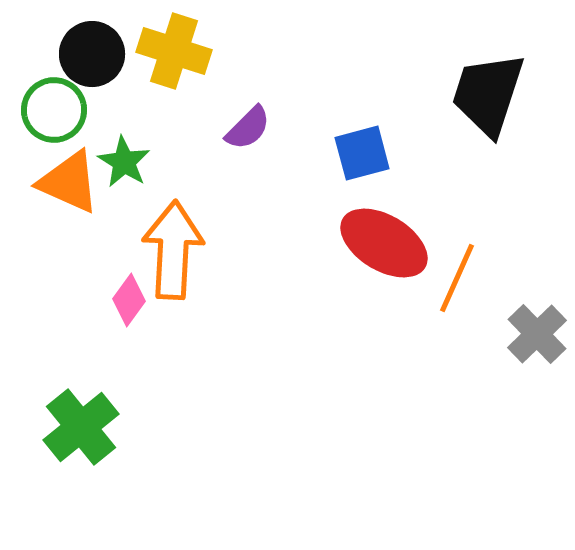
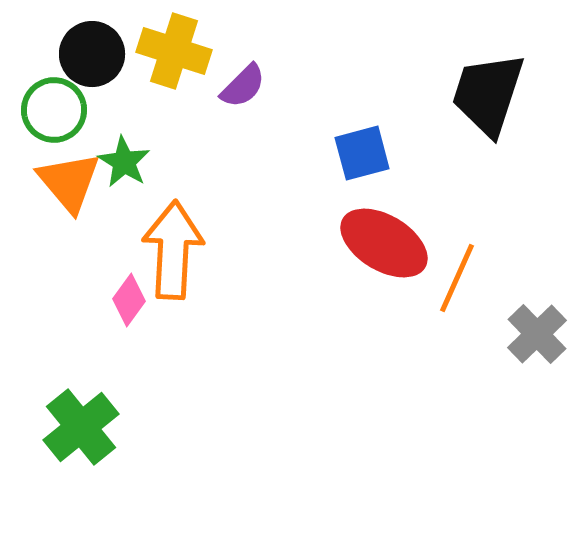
purple semicircle: moved 5 px left, 42 px up
orange triangle: rotated 26 degrees clockwise
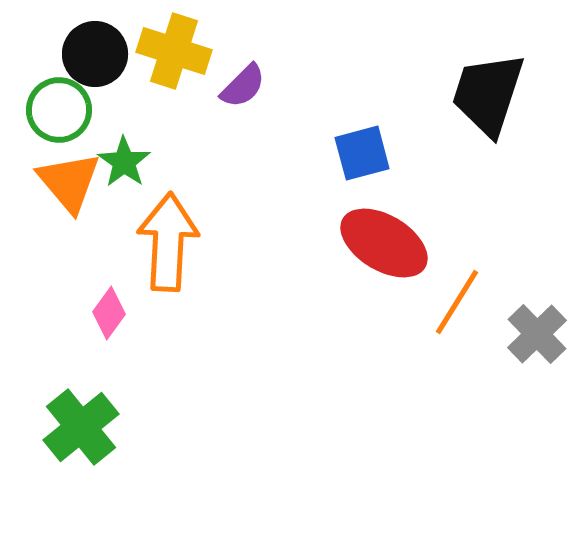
black circle: moved 3 px right
green circle: moved 5 px right
green star: rotated 4 degrees clockwise
orange arrow: moved 5 px left, 8 px up
orange line: moved 24 px down; rotated 8 degrees clockwise
pink diamond: moved 20 px left, 13 px down
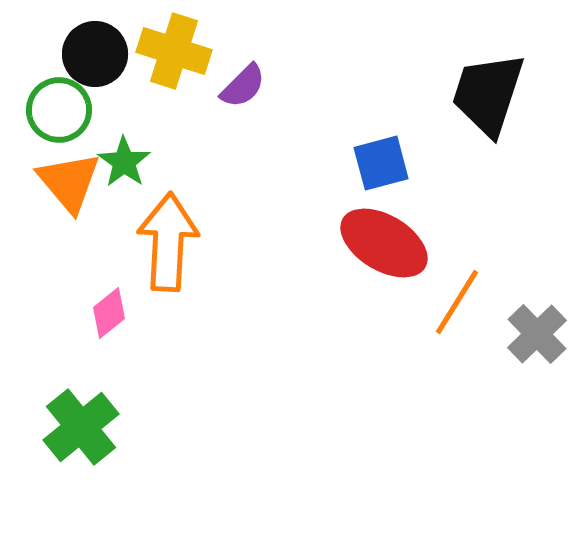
blue square: moved 19 px right, 10 px down
pink diamond: rotated 15 degrees clockwise
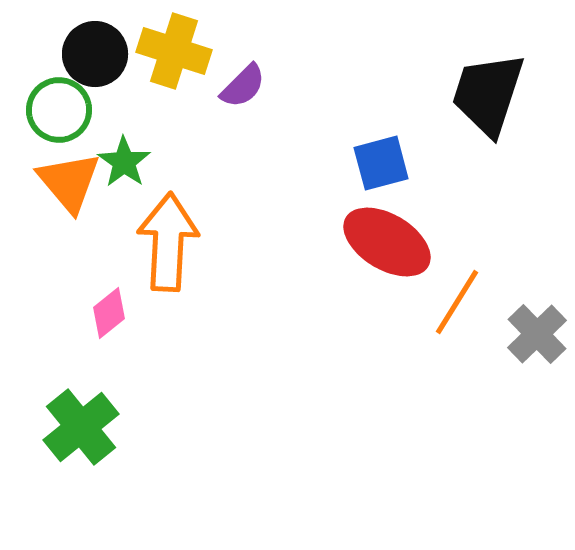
red ellipse: moved 3 px right, 1 px up
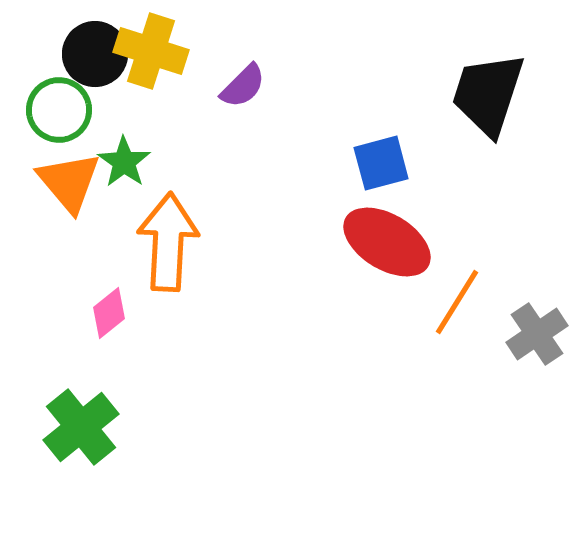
yellow cross: moved 23 px left
gray cross: rotated 10 degrees clockwise
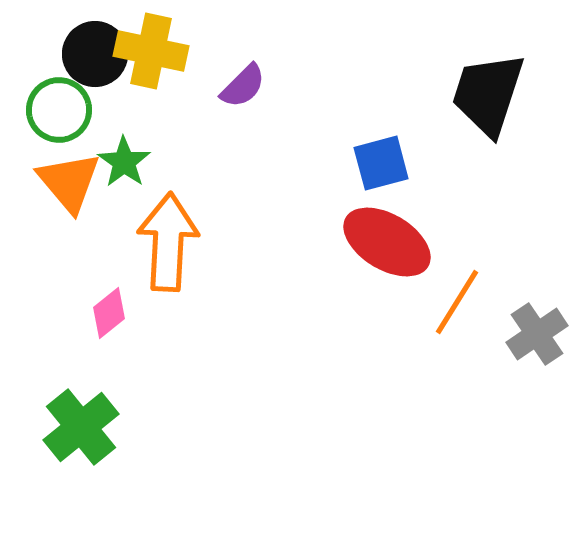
yellow cross: rotated 6 degrees counterclockwise
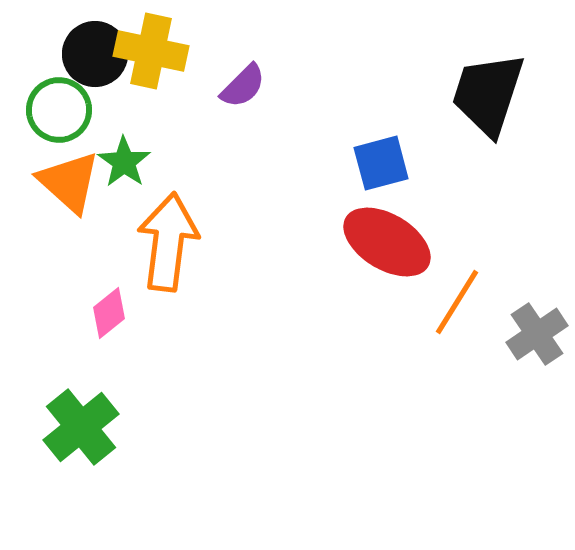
orange triangle: rotated 8 degrees counterclockwise
orange arrow: rotated 4 degrees clockwise
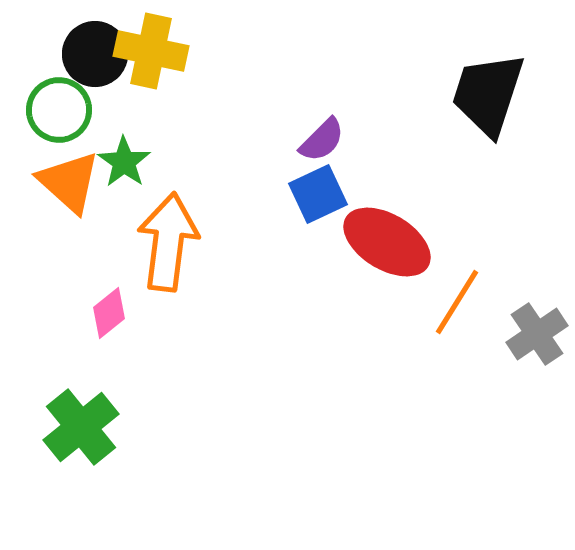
purple semicircle: moved 79 px right, 54 px down
blue square: moved 63 px left, 31 px down; rotated 10 degrees counterclockwise
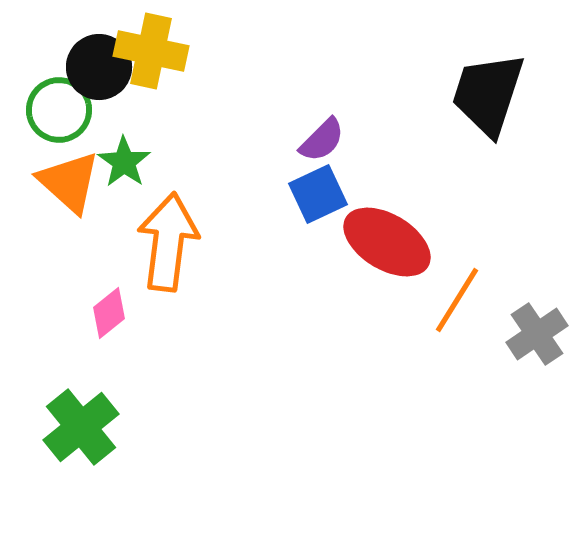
black circle: moved 4 px right, 13 px down
orange line: moved 2 px up
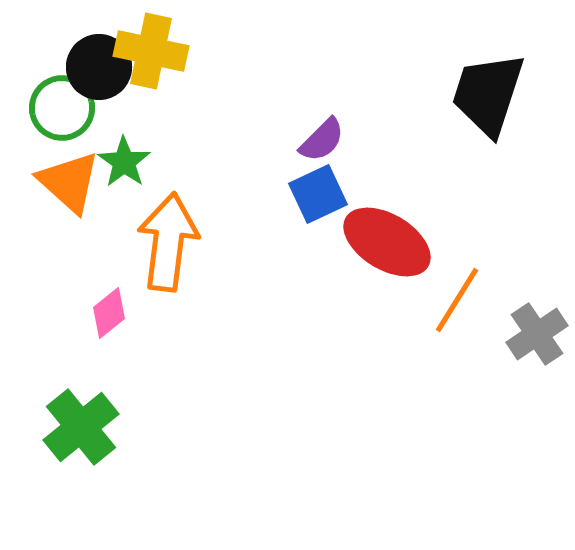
green circle: moved 3 px right, 2 px up
